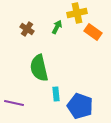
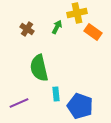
purple line: moved 5 px right; rotated 36 degrees counterclockwise
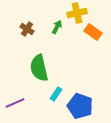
cyan rectangle: rotated 40 degrees clockwise
purple line: moved 4 px left
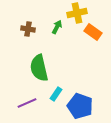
brown cross: moved 1 px right; rotated 24 degrees counterclockwise
purple line: moved 12 px right
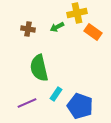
green arrow: rotated 144 degrees counterclockwise
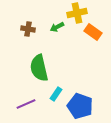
purple line: moved 1 px left, 1 px down
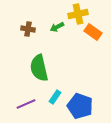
yellow cross: moved 1 px right, 1 px down
cyan rectangle: moved 1 px left, 3 px down
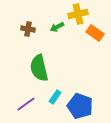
orange rectangle: moved 2 px right, 1 px down
purple line: rotated 12 degrees counterclockwise
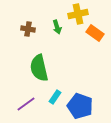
green arrow: rotated 80 degrees counterclockwise
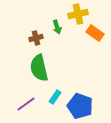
brown cross: moved 8 px right, 9 px down; rotated 24 degrees counterclockwise
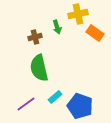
brown cross: moved 1 px left, 1 px up
cyan rectangle: rotated 16 degrees clockwise
